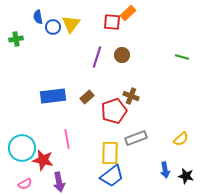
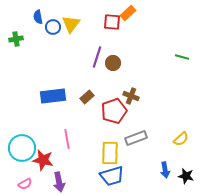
brown circle: moved 9 px left, 8 px down
blue trapezoid: rotated 20 degrees clockwise
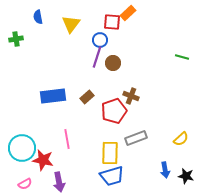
blue circle: moved 47 px right, 13 px down
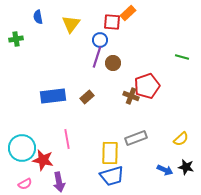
red pentagon: moved 33 px right, 25 px up
blue arrow: rotated 56 degrees counterclockwise
black star: moved 9 px up
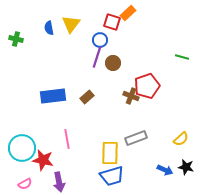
blue semicircle: moved 11 px right, 11 px down
red square: rotated 12 degrees clockwise
green cross: rotated 24 degrees clockwise
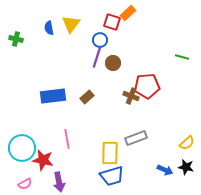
red pentagon: rotated 15 degrees clockwise
yellow semicircle: moved 6 px right, 4 px down
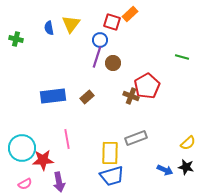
orange rectangle: moved 2 px right, 1 px down
red pentagon: rotated 25 degrees counterclockwise
yellow semicircle: moved 1 px right
red star: rotated 15 degrees counterclockwise
